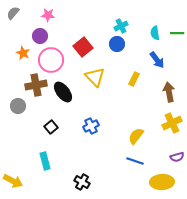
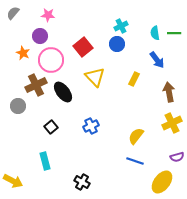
green line: moved 3 px left
brown cross: rotated 15 degrees counterclockwise
yellow ellipse: rotated 50 degrees counterclockwise
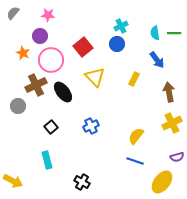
cyan rectangle: moved 2 px right, 1 px up
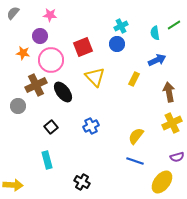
pink star: moved 2 px right
green line: moved 8 px up; rotated 32 degrees counterclockwise
red square: rotated 18 degrees clockwise
orange star: rotated 16 degrees counterclockwise
blue arrow: rotated 78 degrees counterclockwise
yellow arrow: moved 4 px down; rotated 24 degrees counterclockwise
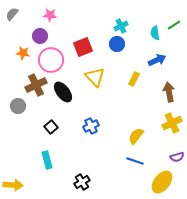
gray semicircle: moved 1 px left, 1 px down
black cross: rotated 28 degrees clockwise
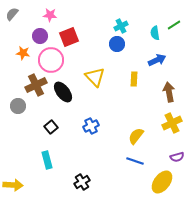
red square: moved 14 px left, 10 px up
yellow rectangle: rotated 24 degrees counterclockwise
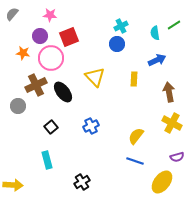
pink circle: moved 2 px up
yellow cross: rotated 36 degrees counterclockwise
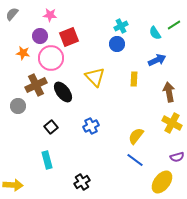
cyan semicircle: rotated 24 degrees counterclockwise
blue line: moved 1 px up; rotated 18 degrees clockwise
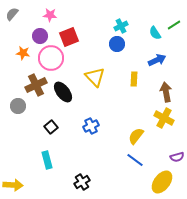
brown arrow: moved 3 px left
yellow cross: moved 8 px left, 5 px up
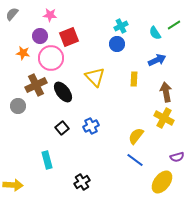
black square: moved 11 px right, 1 px down
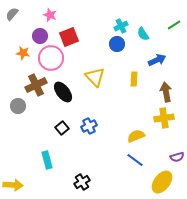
pink star: rotated 16 degrees clockwise
cyan semicircle: moved 12 px left, 1 px down
yellow cross: rotated 36 degrees counterclockwise
blue cross: moved 2 px left
yellow semicircle: rotated 30 degrees clockwise
